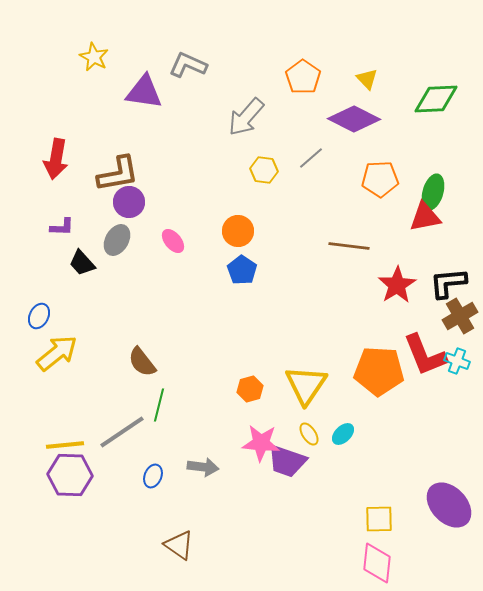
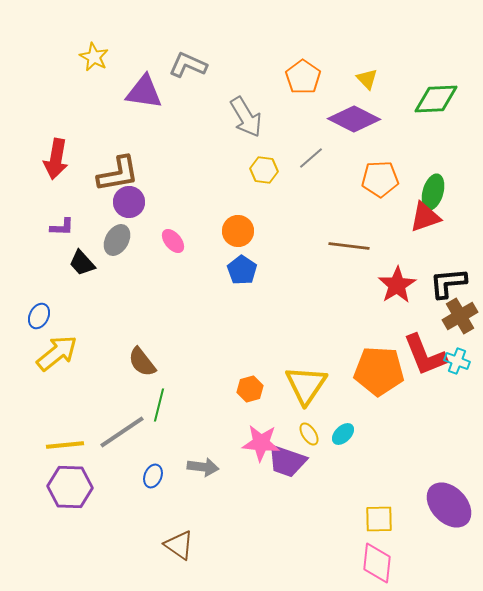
gray arrow at (246, 117): rotated 72 degrees counterclockwise
red triangle at (425, 217): rotated 8 degrees counterclockwise
purple hexagon at (70, 475): moved 12 px down
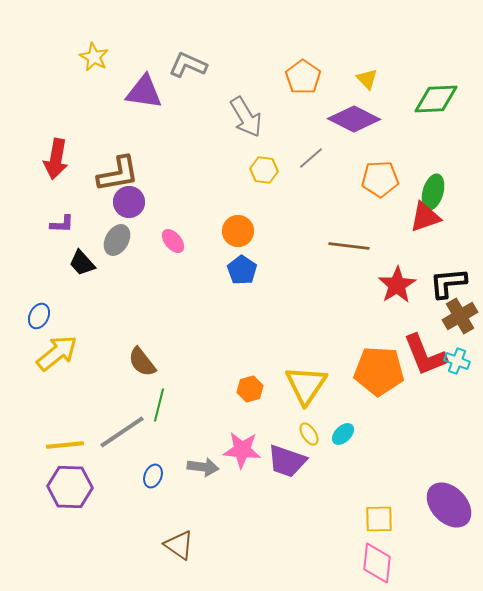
purple L-shape at (62, 227): moved 3 px up
pink star at (261, 443): moved 19 px left, 7 px down
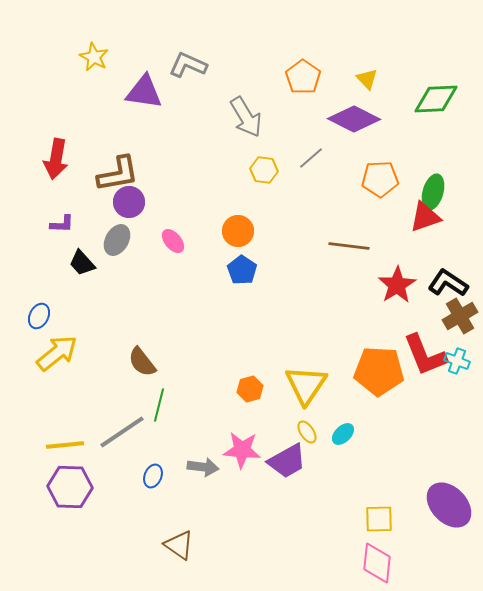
black L-shape at (448, 283): rotated 39 degrees clockwise
yellow ellipse at (309, 434): moved 2 px left, 2 px up
purple trapezoid at (287, 461): rotated 48 degrees counterclockwise
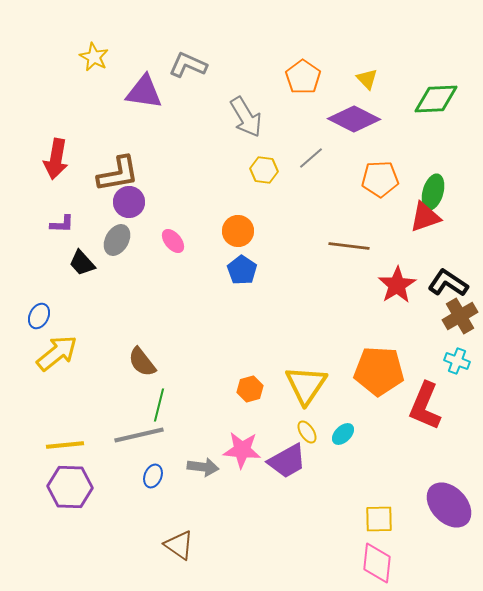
red L-shape at (425, 355): moved 51 px down; rotated 45 degrees clockwise
gray line at (122, 432): moved 17 px right, 3 px down; rotated 21 degrees clockwise
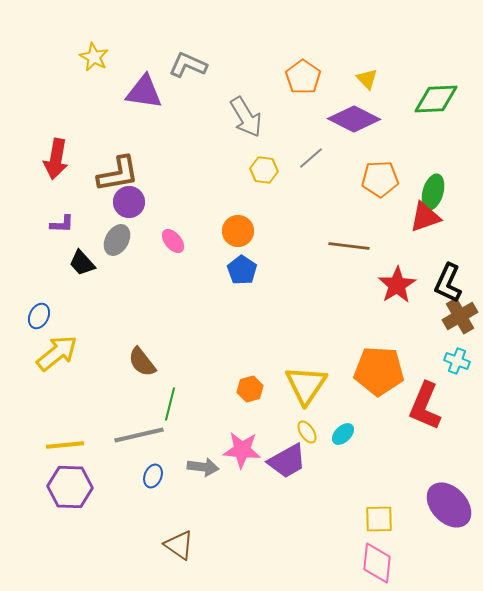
black L-shape at (448, 283): rotated 99 degrees counterclockwise
green line at (159, 405): moved 11 px right, 1 px up
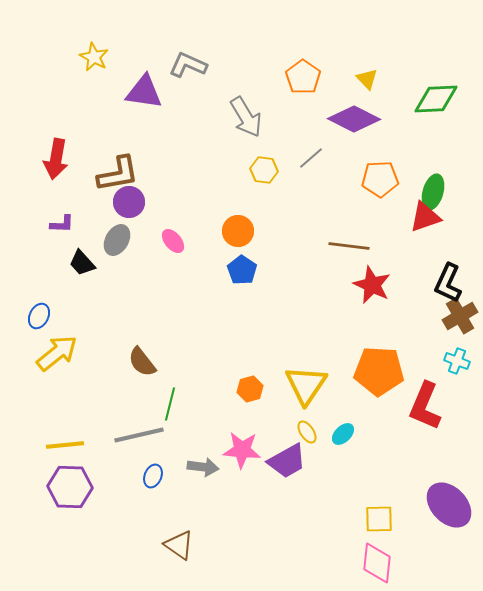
red star at (397, 285): moved 25 px left; rotated 15 degrees counterclockwise
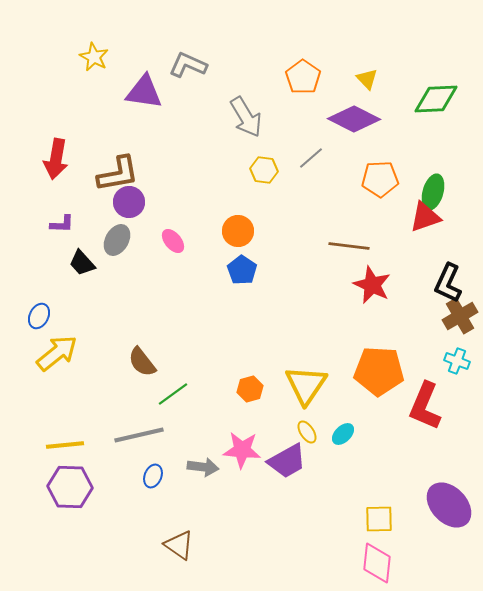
green line at (170, 404): moved 3 px right, 10 px up; rotated 40 degrees clockwise
